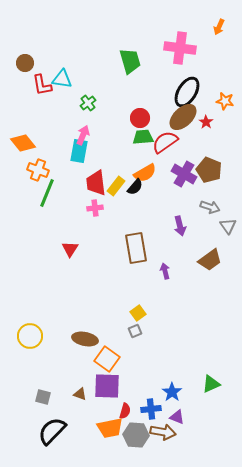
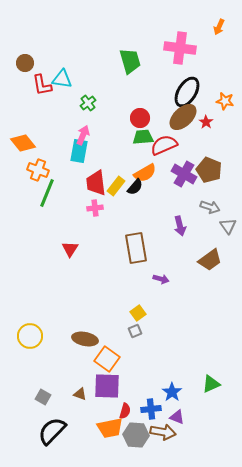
red semicircle at (165, 142): moved 1 px left, 3 px down; rotated 12 degrees clockwise
purple arrow at (165, 271): moved 4 px left, 8 px down; rotated 119 degrees clockwise
gray square at (43, 397): rotated 14 degrees clockwise
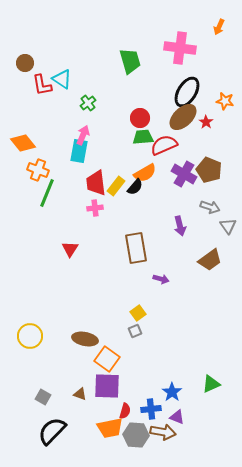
cyan triangle at (62, 79): rotated 25 degrees clockwise
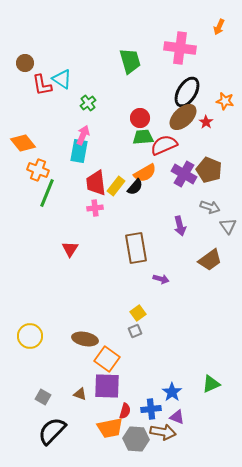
gray hexagon at (136, 435): moved 4 px down
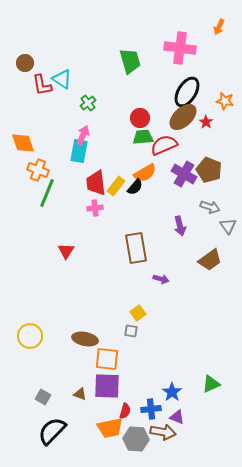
orange diamond at (23, 143): rotated 20 degrees clockwise
red triangle at (70, 249): moved 4 px left, 2 px down
gray square at (135, 331): moved 4 px left; rotated 32 degrees clockwise
orange square at (107, 359): rotated 30 degrees counterclockwise
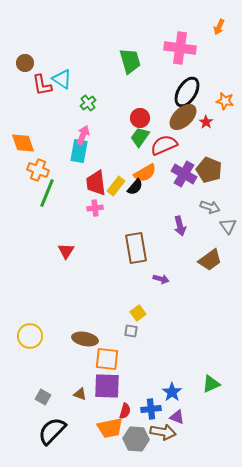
green trapezoid at (143, 137): moved 3 px left; rotated 50 degrees counterclockwise
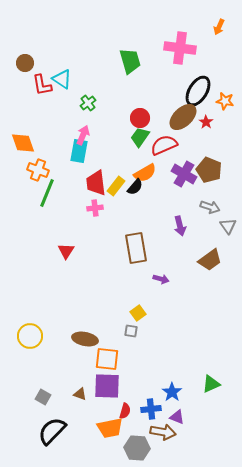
black ellipse at (187, 92): moved 11 px right, 1 px up
gray hexagon at (136, 439): moved 1 px right, 9 px down
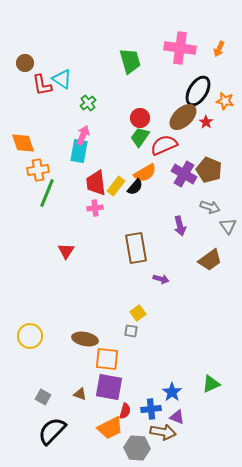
orange arrow at (219, 27): moved 22 px down
orange cross at (38, 170): rotated 30 degrees counterclockwise
purple square at (107, 386): moved 2 px right, 1 px down; rotated 8 degrees clockwise
orange trapezoid at (110, 428): rotated 16 degrees counterclockwise
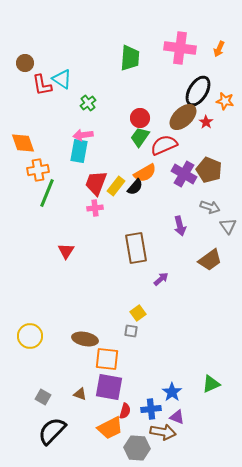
green trapezoid at (130, 61): moved 3 px up; rotated 20 degrees clockwise
pink arrow at (83, 135): rotated 120 degrees counterclockwise
red trapezoid at (96, 183): rotated 28 degrees clockwise
purple arrow at (161, 279): rotated 56 degrees counterclockwise
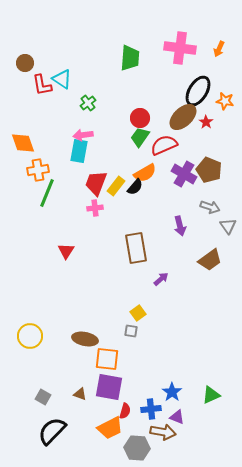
green triangle at (211, 384): moved 11 px down
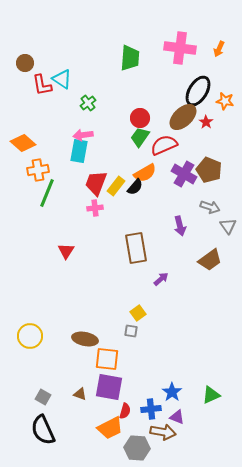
orange diamond at (23, 143): rotated 30 degrees counterclockwise
black semicircle at (52, 431): moved 9 px left, 1 px up; rotated 68 degrees counterclockwise
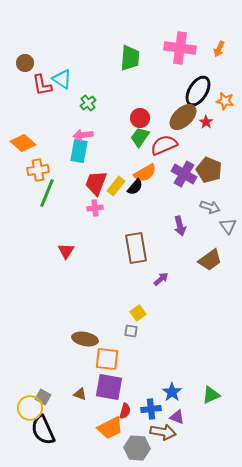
yellow circle at (30, 336): moved 72 px down
